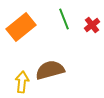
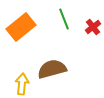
red cross: moved 1 px right, 2 px down
brown semicircle: moved 2 px right, 1 px up
yellow arrow: moved 2 px down
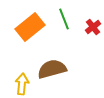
orange rectangle: moved 9 px right
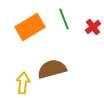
orange rectangle: rotated 8 degrees clockwise
yellow arrow: moved 1 px right, 1 px up
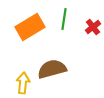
green line: rotated 30 degrees clockwise
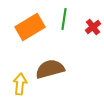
brown semicircle: moved 2 px left
yellow arrow: moved 3 px left, 1 px down
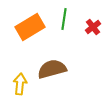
brown semicircle: moved 2 px right
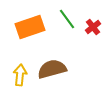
green line: moved 3 px right; rotated 45 degrees counterclockwise
orange rectangle: rotated 12 degrees clockwise
yellow arrow: moved 9 px up
